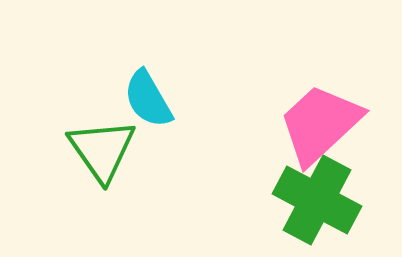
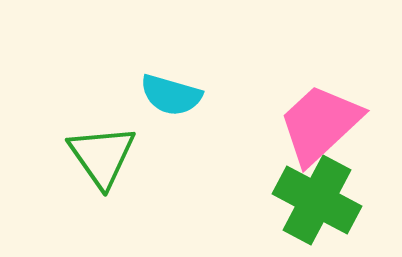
cyan semicircle: moved 23 px right, 4 px up; rotated 44 degrees counterclockwise
green triangle: moved 6 px down
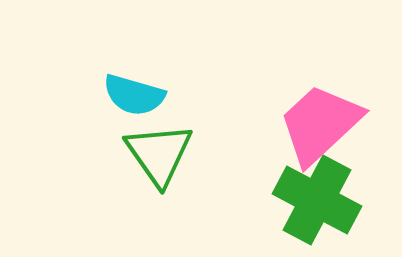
cyan semicircle: moved 37 px left
green triangle: moved 57 px right, 2 px up
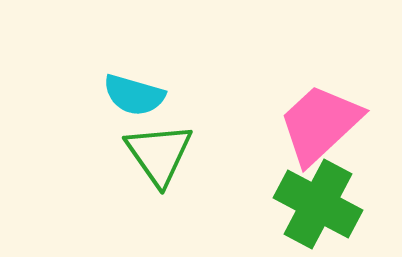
green cross: moved 1 px right, 4 px down
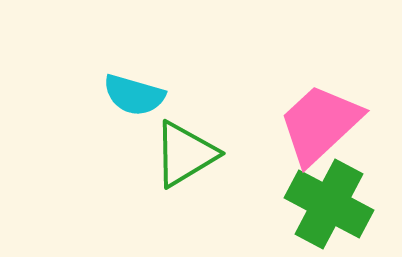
green triangle: moved 26 px right; rotated 34 degrees clockwise
green cross: moved 11 px right
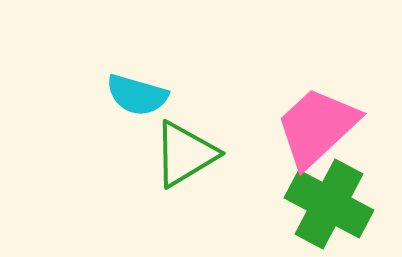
cyan semicircle: moved 3 px right
pink trapezoid: moved 3 px left, 3 px down
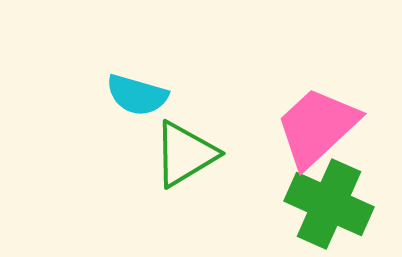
green cross: rotated 4 degrees counterclockwise
